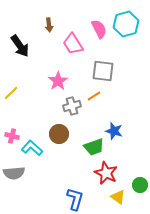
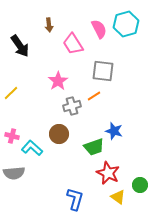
red star: moved 2 px right
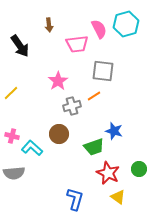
pink trapezoid: moved 4 px right; rotated 65 degrees counterclockwise
green circle: moved 1 px left, 16 px up
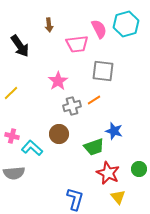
orange line: moved 4 px down
yellow triangle: rotated 14 degrees clockwise
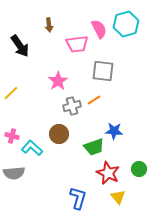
blue star: rotated 12 degrees counterclockwise
blue L-shape: moved 3 px right, 1 px up
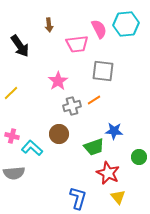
cyan hexagon: rotated 10 degrees clockwise
green circle: moved 12 px up
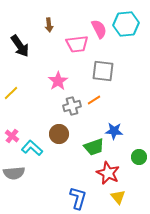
pink cross: rotated 24 degrees clockwise
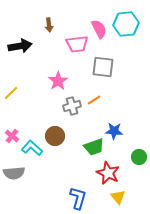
black arrow: rotated 65 degrees counterclockwise
gray square: moved 4 px up
brown circle: moved 4 px left, 2 px down
